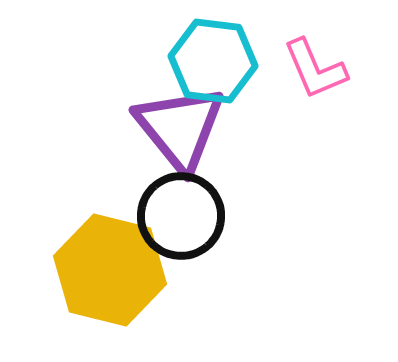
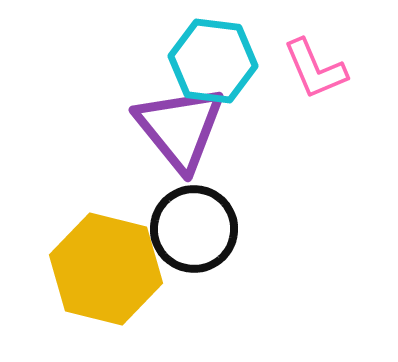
black circle: moved 13 px right, 13 px down
yellow hexagon: moved 4 px left, 1 px up
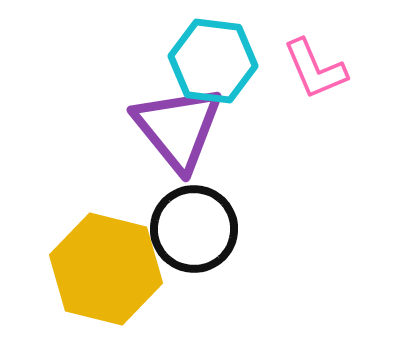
purple triangle: moved 2 px left
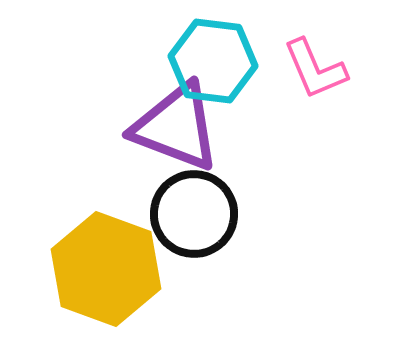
purple triangle: moved 2 px left, 1 px up; rotated 30 degrees counterclockwise
black circle: moved 15 px up
yellow hexagon: rotated 6 degrees clockwise
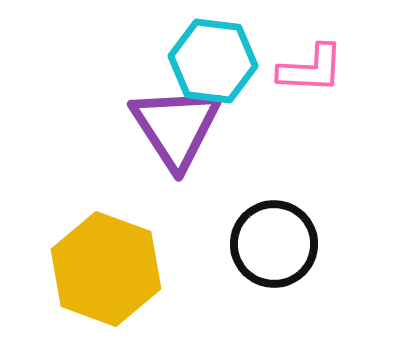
pink L-shape: moved 4 px left; rotated 64 degrees counterclockwise
purple triangle: rotated 36 degrees clockwise
black circle: moved 80 px right, 30 px down
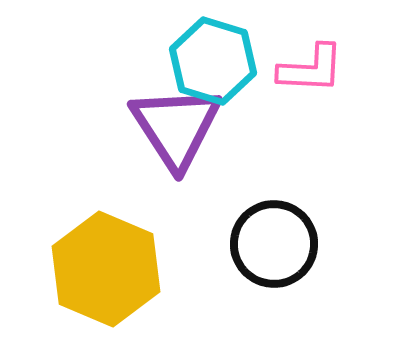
cyan hexagon: rotated 10 degrees clockwise
yellow hexagon: rotated 3 degrees clockwise
